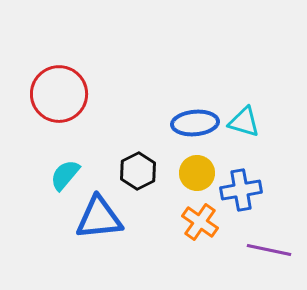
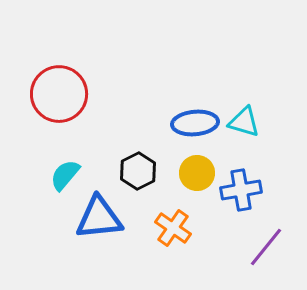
orange cross: moved 27 px left, 6 px down
purple line: moved 3 px left, 3 px up; rotated 63 degrees counterclockwise
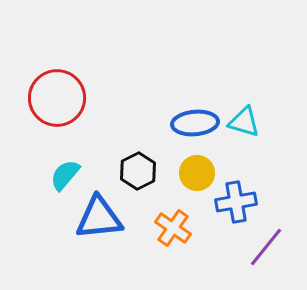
red circle: moved 2 px left, 4 px down
blue cross: moved 5 px left, 12 px down
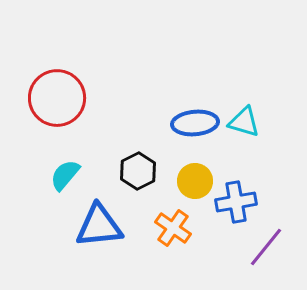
yellow circle: moved 2 px left, 8 px down
blue triangle: moved 8 px down
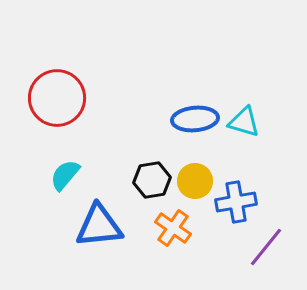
blue ellipse: moved 4 px up
black hexagon: moved 14 px right, 9 px down; rotated 18 degrees clockwise
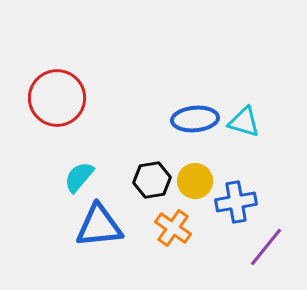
cyan semicircle: moved 14 px right, 2 px down
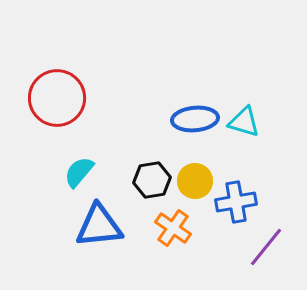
cyan semicircle: moved 5 px up
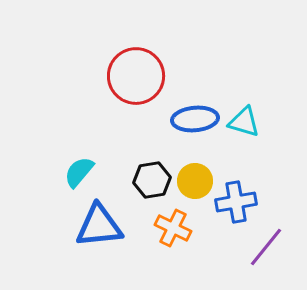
red circle: moved 79 px right, 22 px up
orange cross: rotated 9 degrees counterclockwise
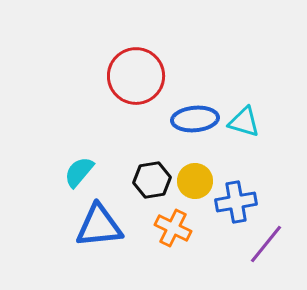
purple line: moved 3 px up
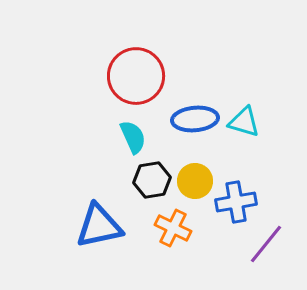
cyan semicircle: moved 54 px right, 35 px up; rotated 116 degrees clockwise
blue triangle: rotated 6 degrees counterclockwise
